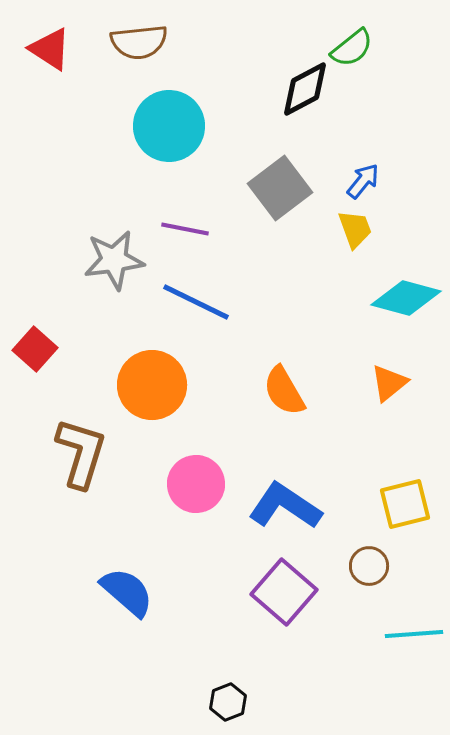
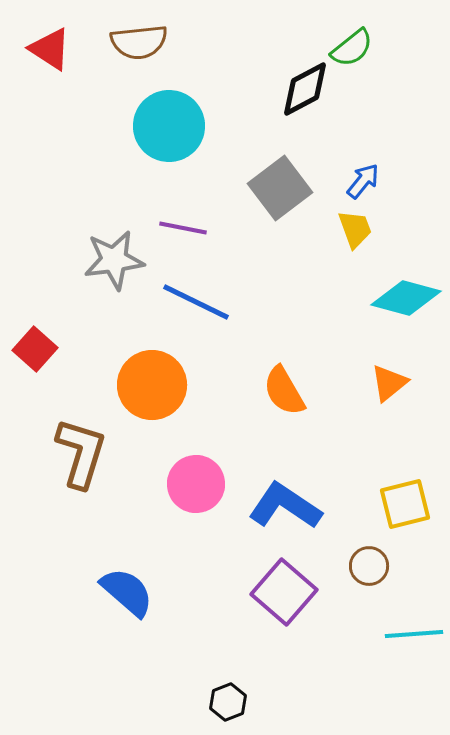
purple line: moved 2 px left, 1 px up
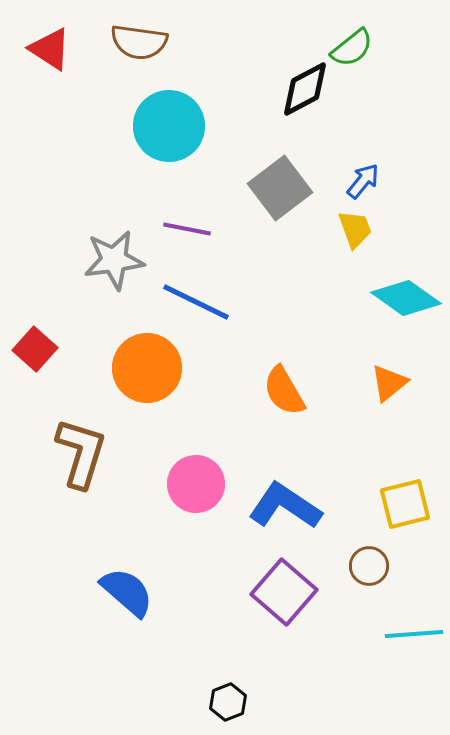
brown semicircle: rotated 14 degrees clockwise
purple line: moved 4 px right, 1 px down
cyan diamond: rotated 20 degrees clockwise
orange circle: moved 5 px left, 17 px up
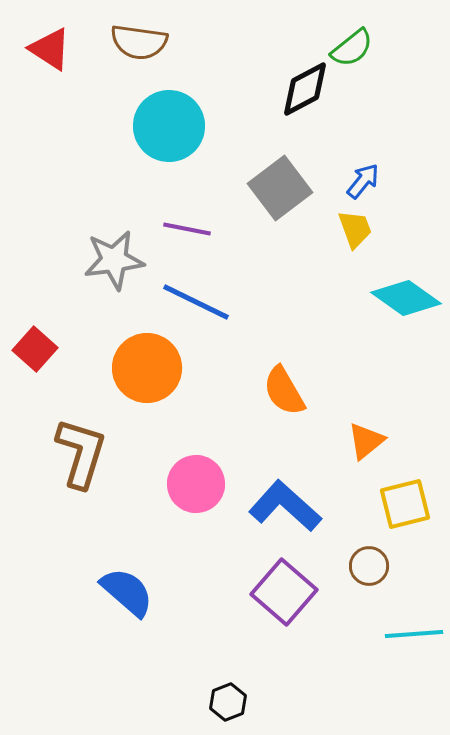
orange triangle: moved 23 px left, 58 px down
blue L-shape: rotated 8 degrees clockwise
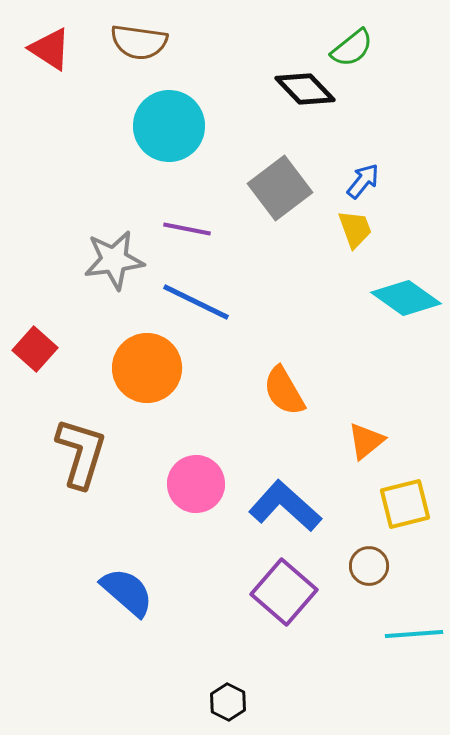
black diamond: rotated 74 degrees clockwise
black hexagon: rotated 12 degrees counterclockwise
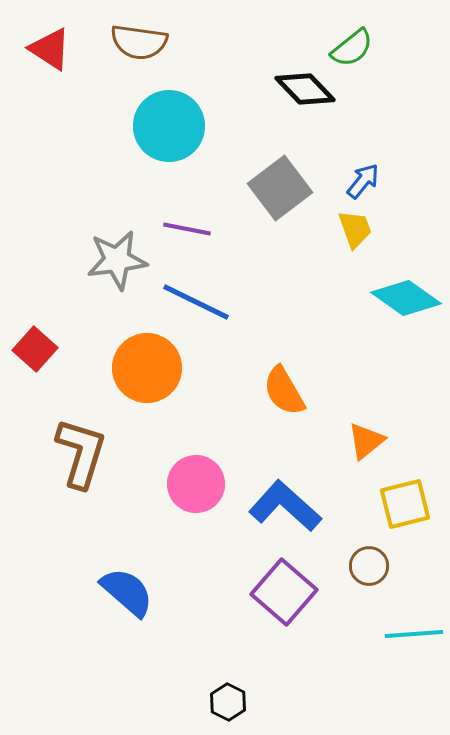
gray star: moved 3 px right
